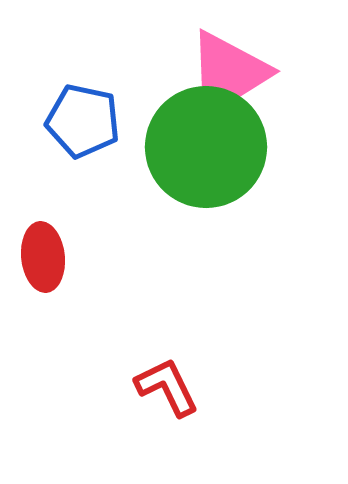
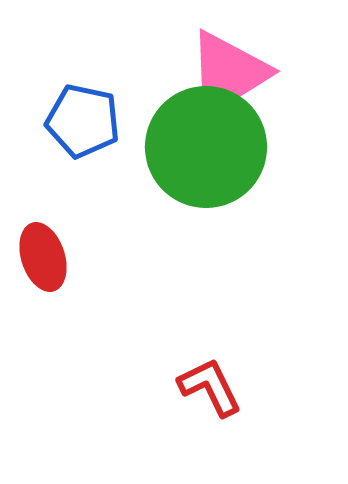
red ellipse: rotated 12 degrees counterclockwise
red L-shape: moved 43 px right
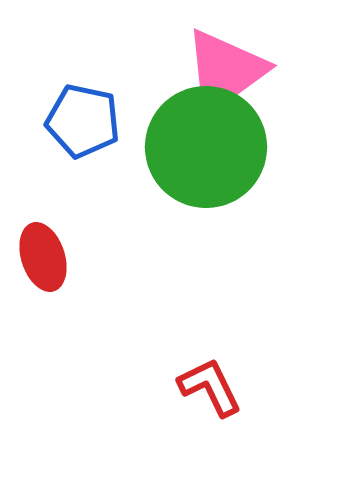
pink triangle: moved 3 px left, 2 px up; rotated 4 degrees counterclockwise
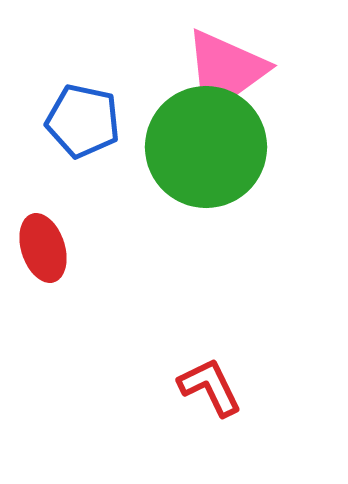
red ellipse: moved 9 px up
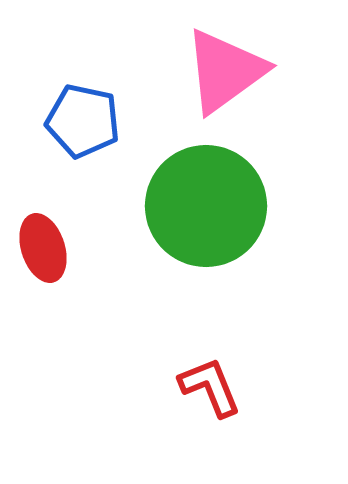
green circle: moved 59 px down
red L-shape: rotated 4 degrees clockwise
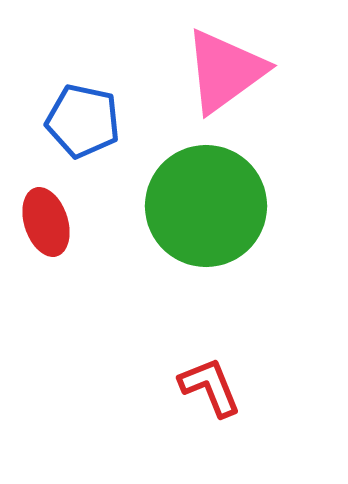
red ellipse: moved 3 px right, 26 px up
